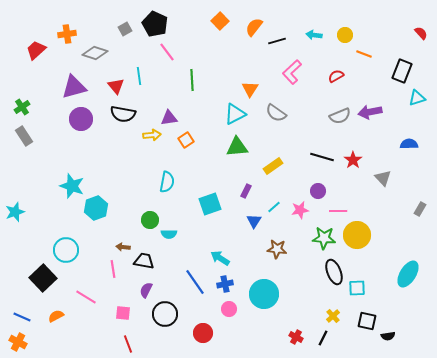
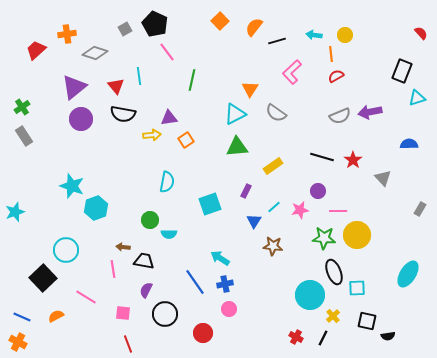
orange line at (364, 54): moved 33 px left; rotated 63 degrees clockwise
green line at (192, 80): rotated 15 degrees clockwise
purple triangle at (74, 87): rotated 24 degrees counterclockwise
brown star at (277, 249): moved 4 px left, 3 px up
cyan circle at (264, 294): moved 46 px right, 1 px down
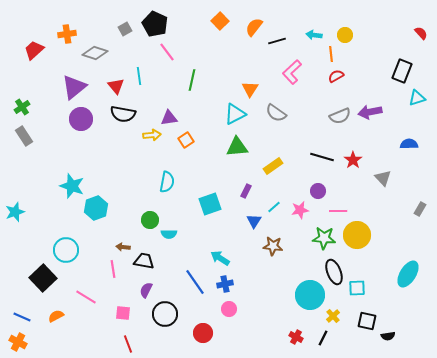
red trapezoid at (36, 50): moved 2 px left
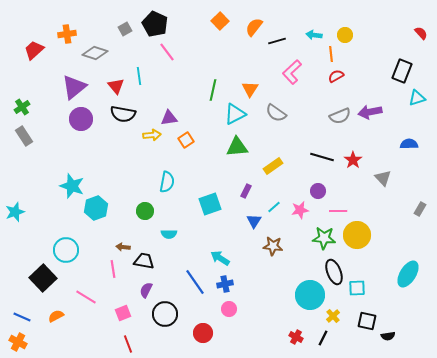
green line at (192, 80): moved 21 px right, 10 px down
green circle at (150, 220): moved 5 px left, 9 px up
pink square at (123, 313): rotated 28 degrees counterclockwise
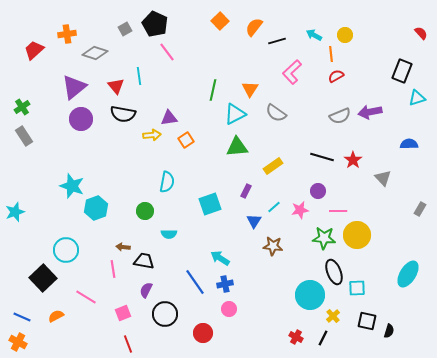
cyan arrow at (314, 35): rotated 21 degrees clockwise
black semicircle at (388, 336): moved 1 px right, 5 px up; rotated 64 degrees counterclockwise
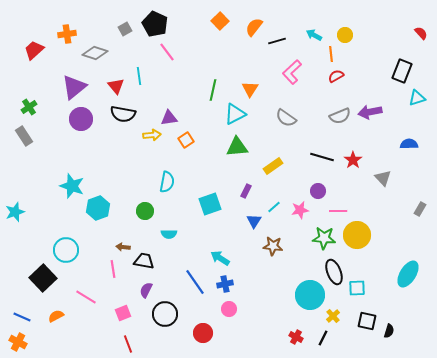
green cross at (22, 107): moved 7 px right
gray semicircle at (276, 113): moved 10 px right, 5 px down
cyan hexagon at (96, 208): moved 2 px right
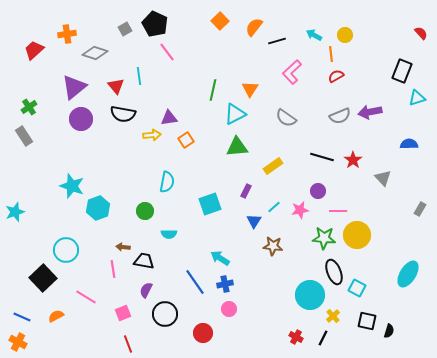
cyan square at (357, 288): rotated 30 degrees clockwise
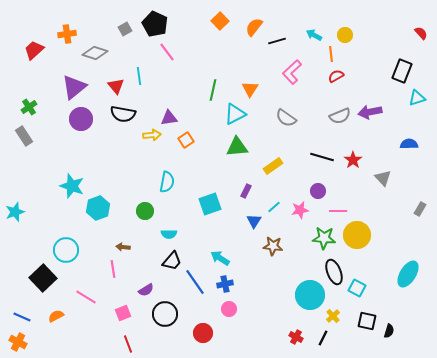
black trapezoid at (144, 261): moved 28 px right; rotated 120 degrees clockwise
purple semicircle at (146, 290): rotated 147 degrees counterclockwise
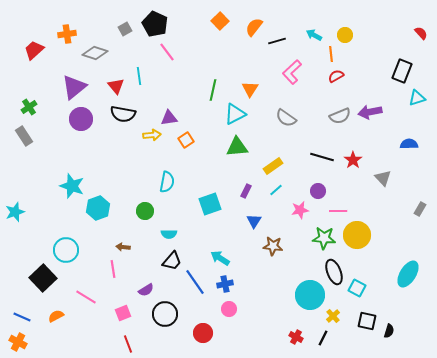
cyan line at (274, 207): moved 2 px right, 17 px up
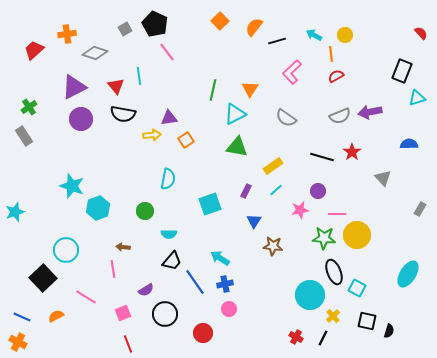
purple triangle at (74, 87): rotated 12 degrees clockwise
green triangle at (237, 147): rotated 15 degrees clockwise
red star at (353, 160): moved 1 px left, 8 px up
cyan semicircle at (167, 182): moved 1 px right, 3 px up
pink line at (338, 211): moved 1 px left, 3 px down
